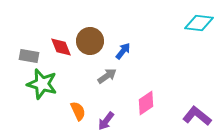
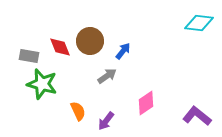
red diamond: moved 1 px left
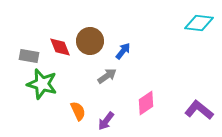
purple L-shape: moved 2 px right, 6 px up
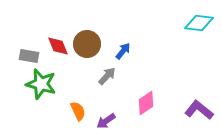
brown circle: moved 3 px left, 3 px down
red diamond: moved 2 px left, 1 px up
gray arrow: rotated 12 degrees counterclockwise
green star: moved 1 px left
purple arrow: rotated 18 degrees clockwise
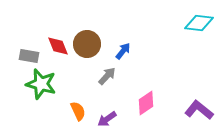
purple arrow: moved 1 px right, 2 px up
